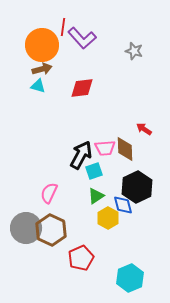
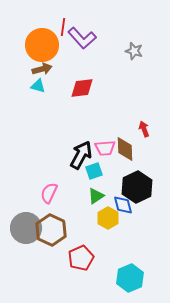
red arrow: rotated 35 degrees clockwise
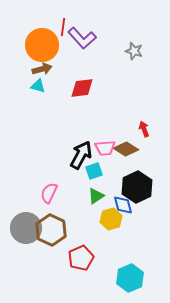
brown diamond: moved 1 px right; rotated 55 degrees counterclockwise
yellow hexagon: moved 3 px right, 1 px down; rotated 15 degrees clockwise
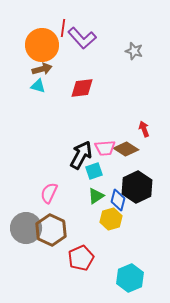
red line: moved 1 px down
blue diamond: moved 5 px left, 5 px up; rotated 30 degrees clockwise
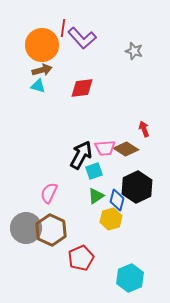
brown arrow: moved 1 px down
blue diamond: moved 1 px left
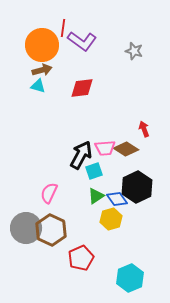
purple L-shape: moved 3 px down; rotated 12 degrees counterclockwise
blue diamond: moved 1 px up; rotated 50 degrees counterclockwise
